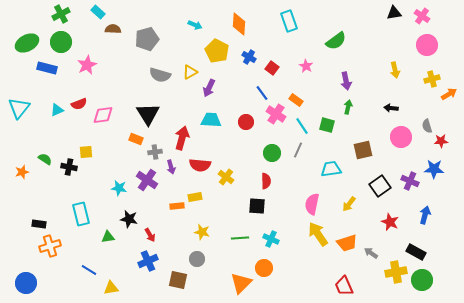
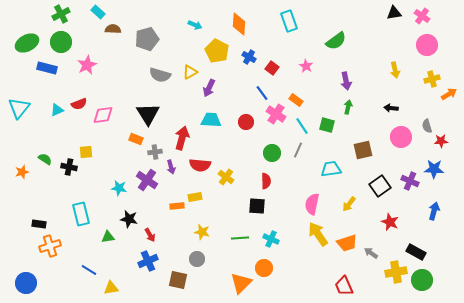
blue arrow at (425, 215): moved 9 px right, 4 px up
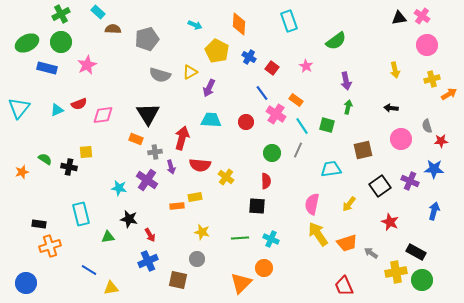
black triangle at (394, 13): moved 5 px right, 5 px down
pink circle at (401, 137): moved 2 px down
